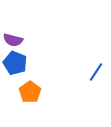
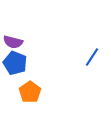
purple semicircle: moved 2 px down
blue line: moved 4 px left, 15 px up
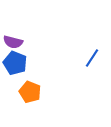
blue line: moved 1 px down
orange pentagon: rotated 15 degrees counterclockwise
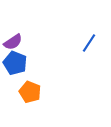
purple semicircle: rotated 48 degrees counterclockwise
blue line: moved 3 px left, 15 px up
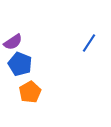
blue pentagon: moved 5 px right, 1 px down
orange pentagon: rotated 20 degrees clockwise
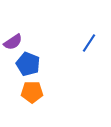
blue pentagon: moved 8 px right
orange pentagon: moved 2 px right; rotated 30 degrees clockwise
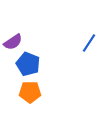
orange pentagon: moved 2 px left
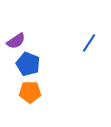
purple semicircle: moved 3 px right, 1 px up
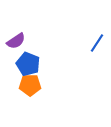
blue line: moved 8 px right
orange pentagon: moved 7 px up
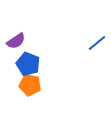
blue line: rotated 18 degrees clockwise
orange pentagon: rotated 10 degrees clockwise
